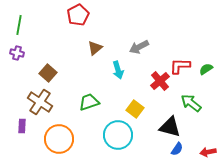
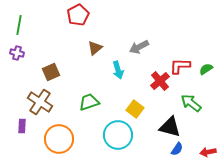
brown square: moved 3 px right, 1 px up; rotated 24 degrees clockwise
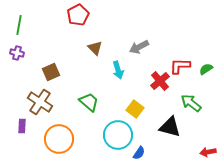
brown triangle: rotated 35 degrees counterclockwise
green trapezoid: rotated 60 degrees clockwise
blue semicircle: moved 38 px left, 4 px down
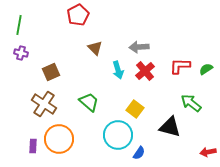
gray arrow: rotated 24 degrees clockwise
purple cross: moved 4 px right
red cross: moved 15 px left, 10 px up
brown cross: moved 4 px right, 2 px down
purple rectangle: moved 11 px right, 20 px down
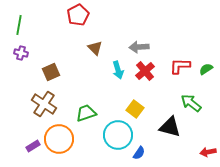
green trapezoid: moved 3 px left, 11 px down; rotated 60 degrees counterclockwise
purple rectangle: rotated 56 degrees clockwise
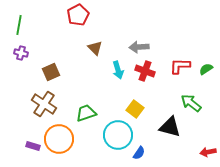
red cross: rotated 30 degrees counterclockwise
purple rectangle: rotated 48 degrees clockwise
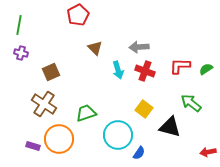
yellow square: moved 9 px right
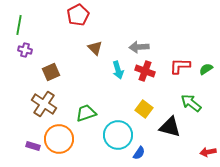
purple cross: moved 4 px right, 3 px up
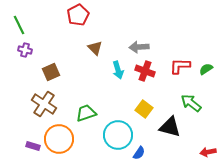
green line: rotated 36 degrees counterclockwise
